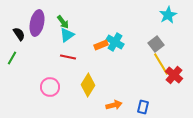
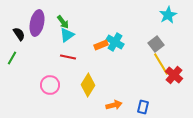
pink circle: moved 2 px up
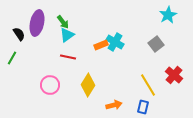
yellow line: moved 13 px left, 21 px down
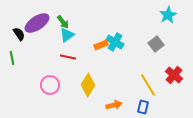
purple ellipse: rotated 45 degrees clockwise
green line: rotated 40 degrees counterclockwise
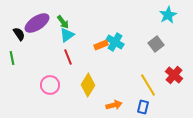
red line: rotated 56 degrees clockwise
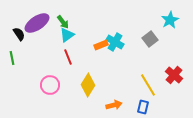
cyan star: moved 2 px right, 5 px down
gray square: moved 6 px left, 5 px up
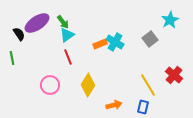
orange rectangle: moved 1 px left, 1 px up
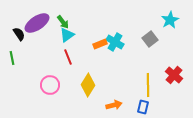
yellow line: rotated 30 degrees clockwise
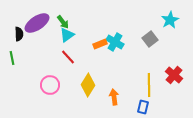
black semicircle: rotated 32 degrees clockwise
red line: rotated 21 degrees counterclockwise
yellow line: moved 1 px right
orange arrow: moved 8 px up; rotated 84 degrees counterclockwise
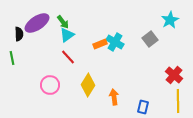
yellow line: moved 29 px right, 16 px down
